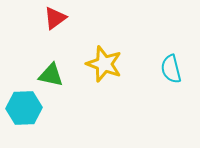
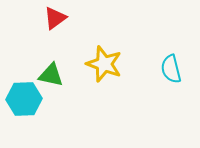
cyan hexagon: moved 9 px up
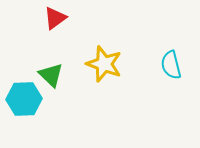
cyan semicircle: moved 4 px up
green triangle: rotated 32 degrees clockwise
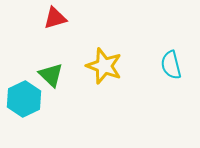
red triangle: rotated 20 degrees clockwise
yellow star: moved 2 px down
cyan hexagon: rotated 24 degrees counterclockwise
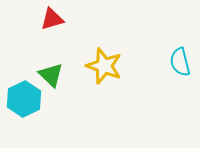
red triangle: moved 3 px left, 1 px down
cyan semicircle: moved 9 px right, 3 px up
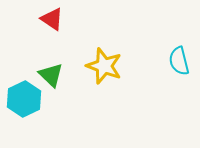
red triangle: rotated 50 degrees clockwise
cyan semicircle: moved 1 px left, 1 px up
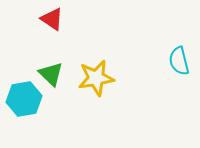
yellow star: moved 8 px left, 12 px down; rotated 30 degrees counterclockwise
green triangle: moved 1 px up
cyan hexagon: rotated 16 degrees clockwise
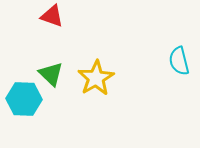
red triangle: moved 3 px up; rotated 15 degrees counterclockwise
yellow star: rotated 21 degrees counterclockwise
cyan hexagon: rotated 12 degrees clockwise
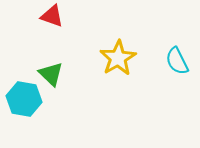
cyan semicircle: moved 2 px left; rotated 12 degrees counterclockwise
yellow star: moved 22 px right, 20 px up
cyan hexagon: rotated 8 degrees clockwise
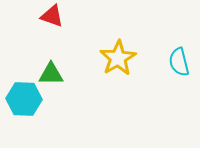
cyan semicircle: moved 2 px right, 1 px down; rotated 12 degrees clockwise
green triangle: rotated 44 degrees counterclockwise
cyan hexagon: rotated 8 degrees counterclockwise
